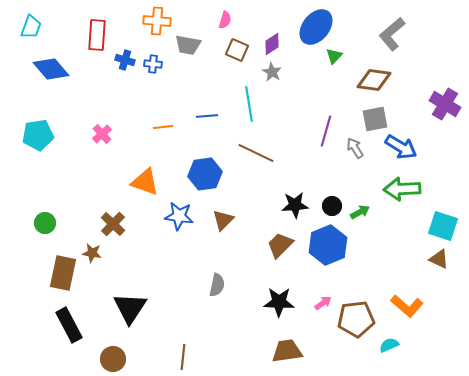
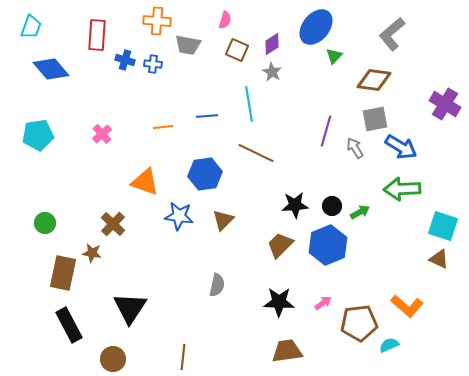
brown pentagon at (356, 319): moved 3 px right, 4 px down
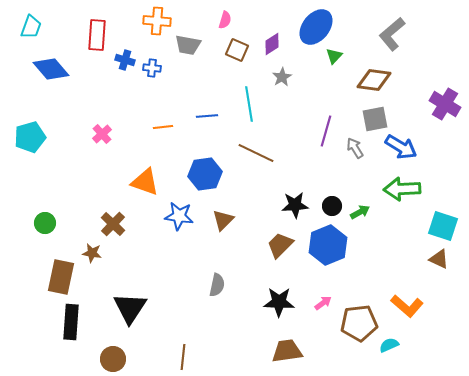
blue cross at (153, 64): moved 1 px left, 4 px down
gray star at (272, 72): moved 10 px right, 5 px down; rotated 12 degrees clockwise
cyan pentagon at (38, 135): moved 8 px left, 2 px down; rotated 8 degrees counterclockwise
brown rectangle at (63, 273): moved 2 px left, 4 px down
black rectangle at (69, 325): moved 2 px right, 3 px up; rotated 32 degrees clockwise
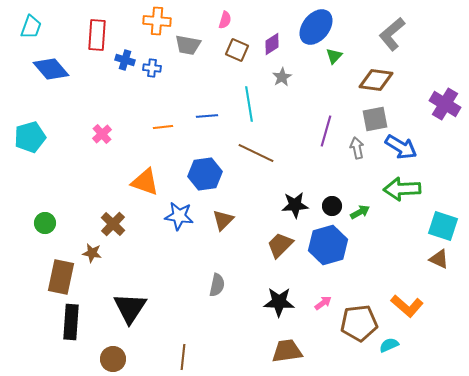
brown diamond at (374, 80): moved 2 px right
gray arrow at (355, 148): moved 2 px right; rotated 20 degrees clockwise
blue hexagon at (328, 245): rotated 6 degrees clockwise
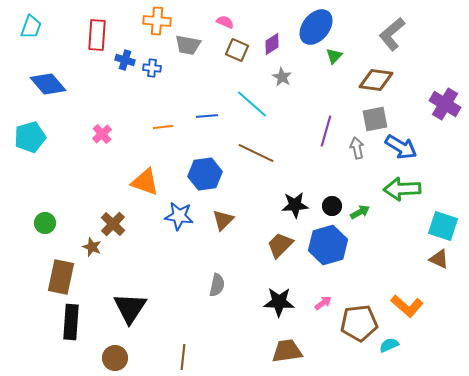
pink semicircle at (225, 20): moved 2 px down; rotated 84 degrees counterclockwise
blue diamond at (51, 69): moved 3 px left, 15 px down
gray star at (282, 77): rotated 12 degrees counterclockwise
cyan line at (249, 104): moved 3 px right; rotated 40 degrees counterclockwise
brown star at (92, 253): moved 6 px up; rotated 12 degrees clockwise
brown circle at (113, 359): moved 2 px right, 1 px up
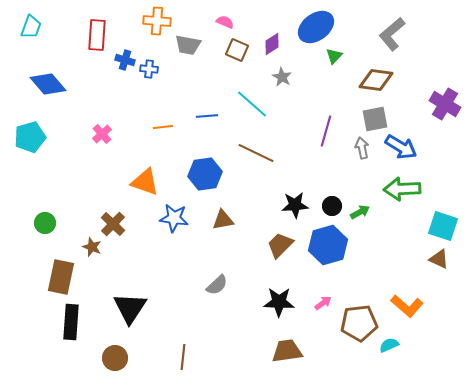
blue ellipse at (316, 27): rotated 15 degrees clockwise
blue cross at (152, 68): moved 3 px left, 1 px down
gray arrow at (357, 148): moved 5 px right
blue star at (179, 216): moved 5 px left, 2 px down
brown triangle at (223, 220): rotated 35 degrees clockwise
gray semicircle at (217, 285): rotated 35 degrees clockwise
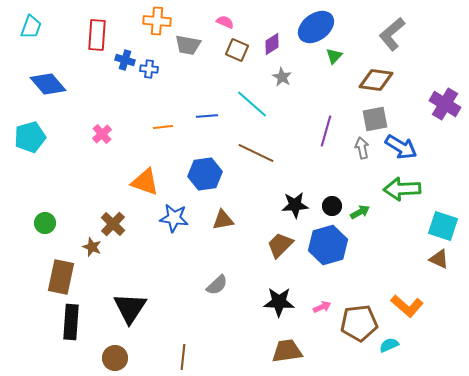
pink arrow at (323, 303): moved 1 px left, 4 px down; rotated 12 degrees clockwise
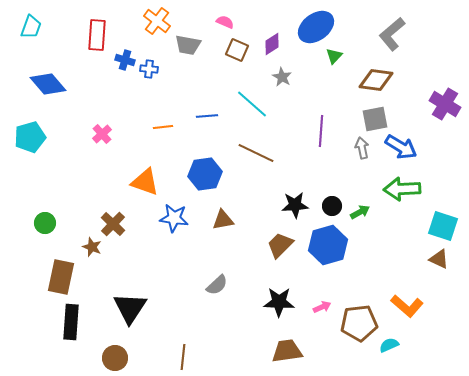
orange cross at (157, 21): rotated 32 degrees clockwise
purple line at (326, 131): moved 5 px left; rotated 12 degrees counterclockwise
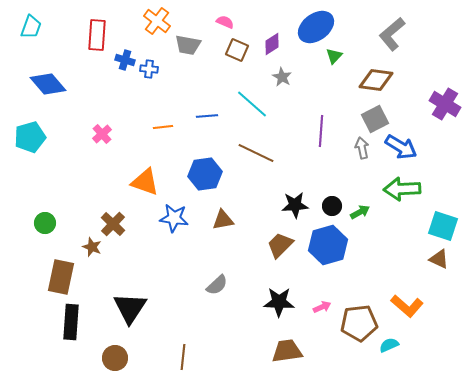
gray square at (375, 119): rotated 16 degrees counterclockwise
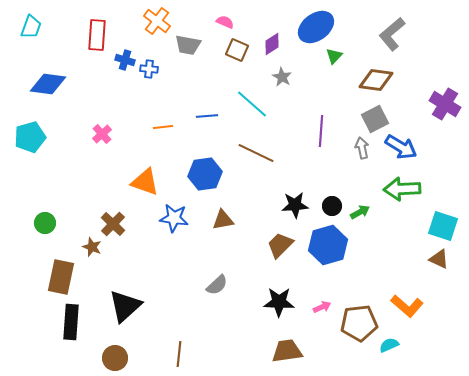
blue diamond at (48, 84): rotated 42 degrees counterclockwise
black triangle at (130, 308): moved 5 px left, 2 px up; rotated 15 degrees clockwise
brown line at (183, 357): moved 4 px left, 3 px up
